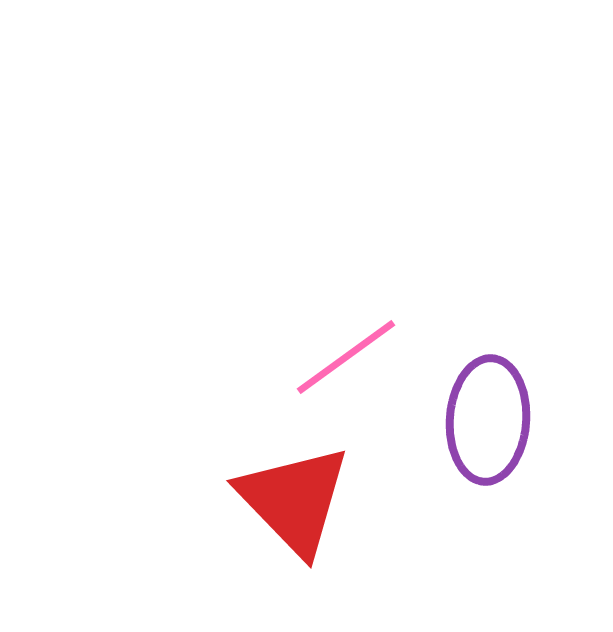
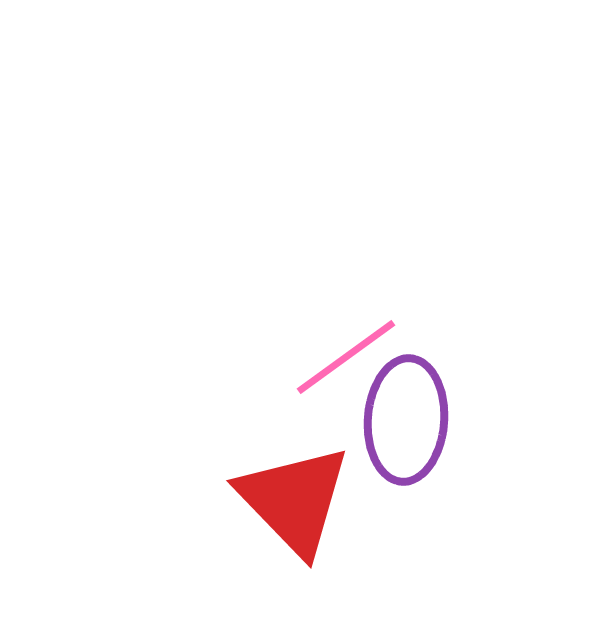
purple ellipse: moved 82 px left
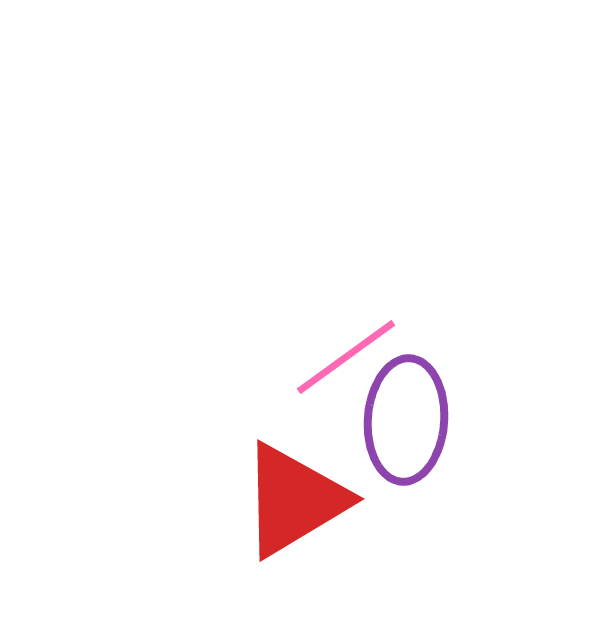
red triangle: rotated 43 degrees clockwise
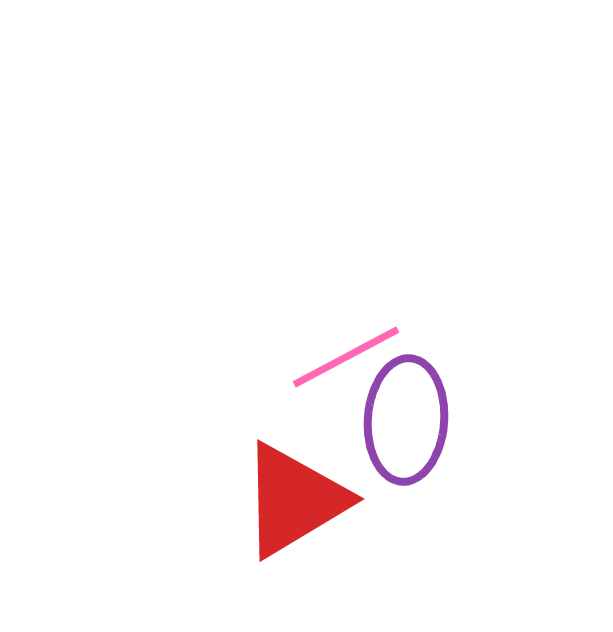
pink line: rotated 8 degrees clockwise
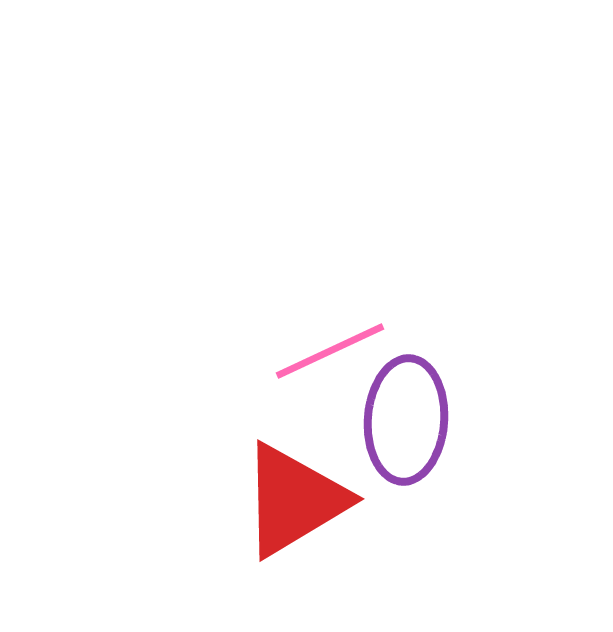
pink line: moved 16 px left, 6 px up; rotated 3 degrees clockwise
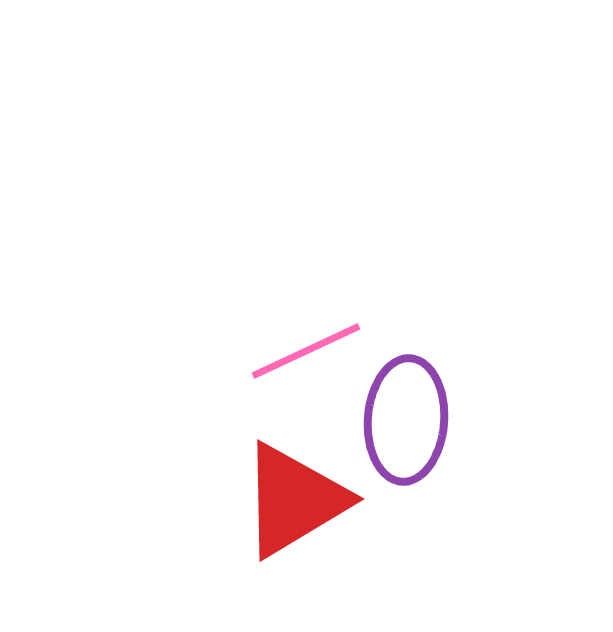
pink line: moved 24 px left
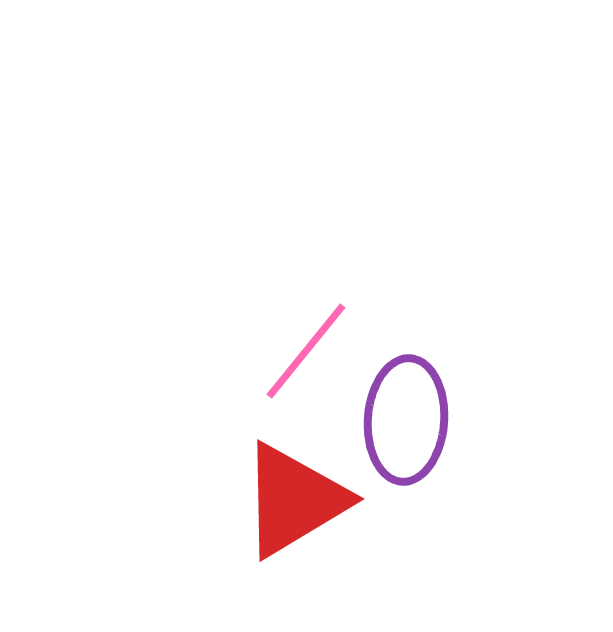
pink line: rotated 26 degrees counterclockwise
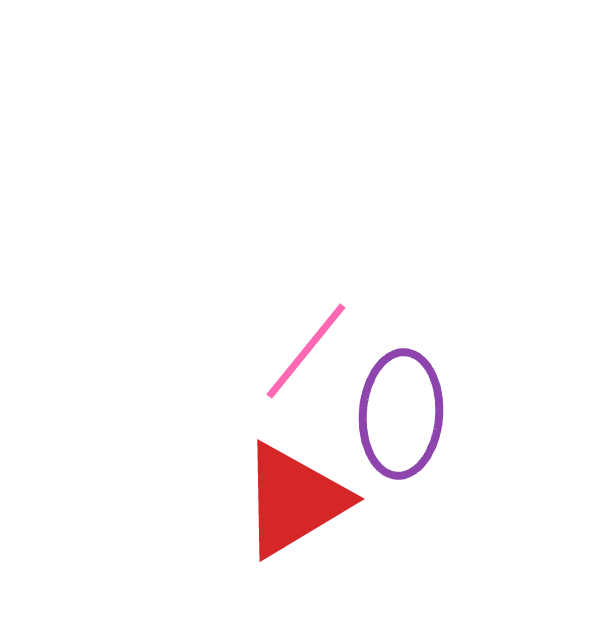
purple ellipse: moved 5 px left, 6 px up
